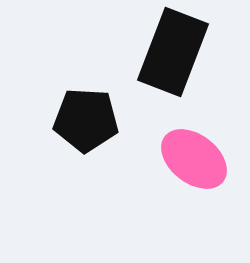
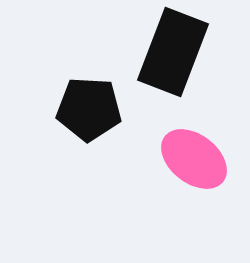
black pentagon: moved 3 px right, 11 px up
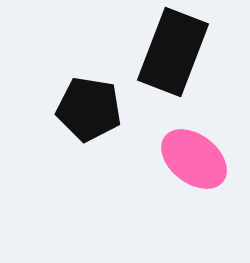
black pentagon: rotated 6 degrees clockwise
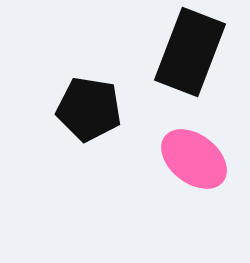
black rectangle: moved 17 px right
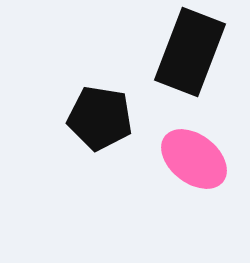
black pentagon: moved 11 px right, 9 px down
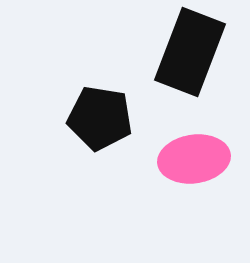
pink ellipse: rotated 46 degrees counterclockwise
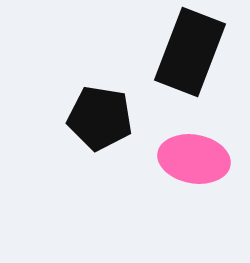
pink ellipse: rotated 18 degrees clockwise
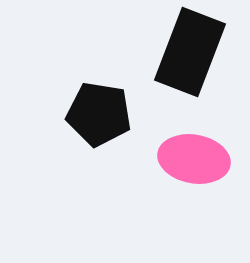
black pentagon: moved 1 px left, 4 px up
